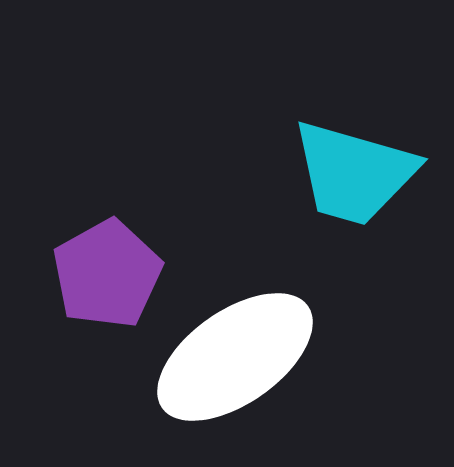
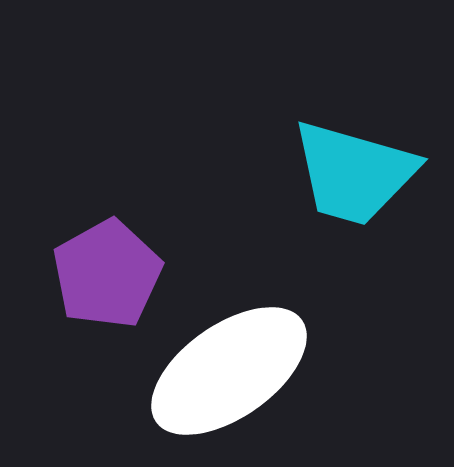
white ellipse: moved 6 px left, 14 px down
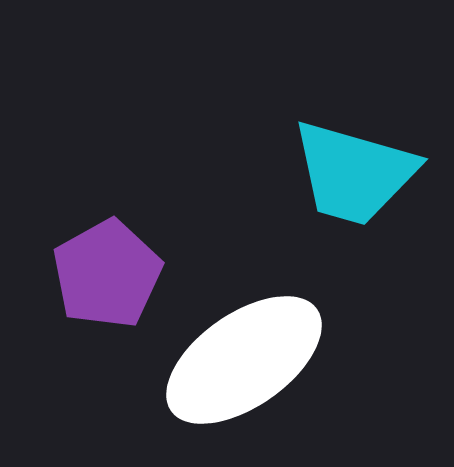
white ellipse: moved 15 px right, 11 px up
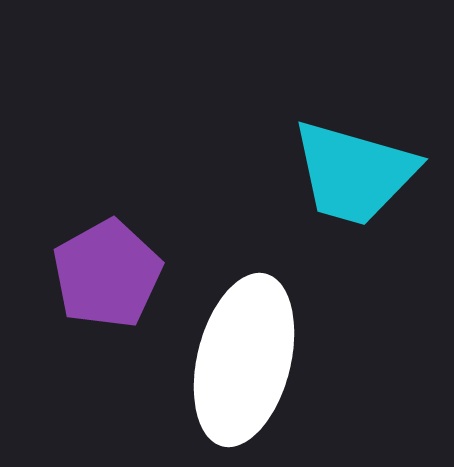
white ellipse: rotated 41 degrees counterclockwise
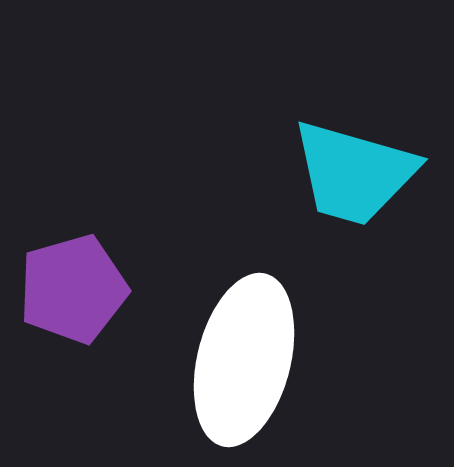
purple pentagon: moved 34 px left, 15 px down; rotated 13 degrees clockwise
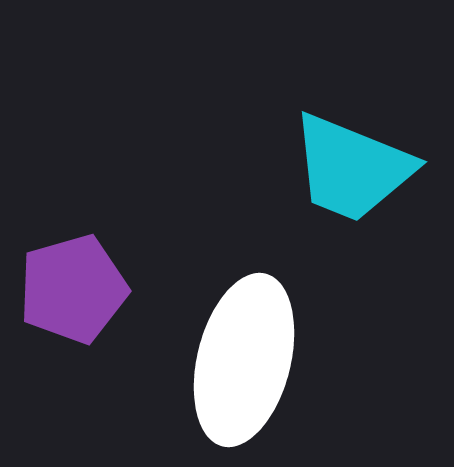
cyan trapezoid: moved 2 px left, 5 px up; rotated 6 degrees clockwise
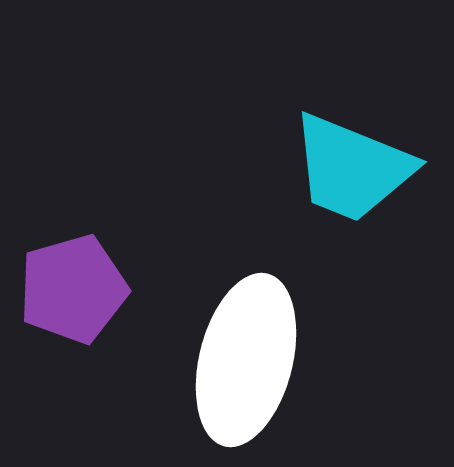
white ellipse: moved 2 px right
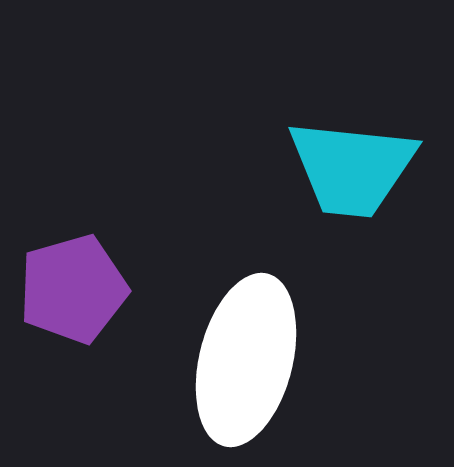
cyan trapezoid: rotated 16 degrees counterclockwise
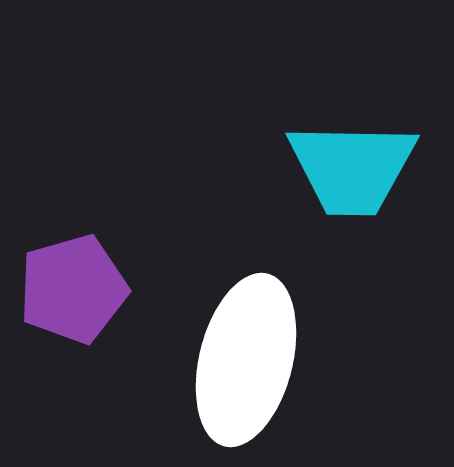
cyan trapezoid: rotated 5 degrees counterclockwise
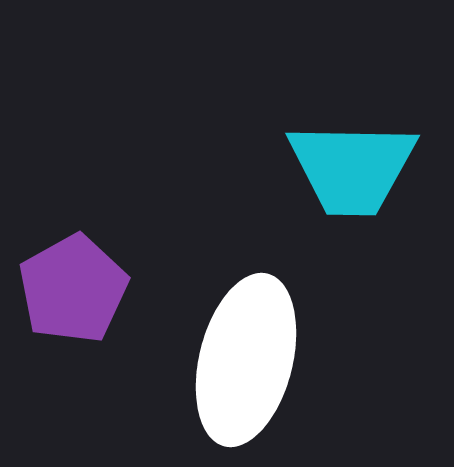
purple pentagon: rotated 13 degrees counterclockwise
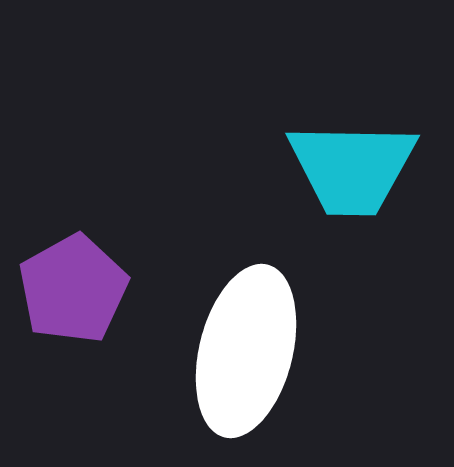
white ellipse: moved 9 px up
